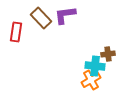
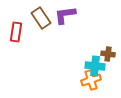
brown rectangle: rotated 10 degrees clockwise
brown cross: rotated 16 degrees clockwise
orange cross: rotated 12 degrees clockwise
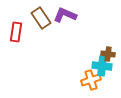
purple L-shape: rotated 30 degrees clockwise
cyan cross: moved 7 px right
